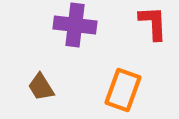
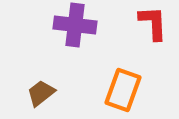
brown trapezoid: moved 6 px down; rotated 84 degrees clockwise
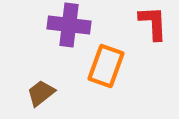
purple cross: moved 6 px left
orange rectangle: moved 17 px left, 24 px up
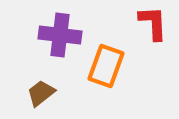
purple cross: moved 9 px left, 10 px down
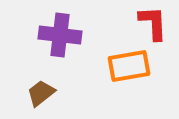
orange rectangle: moved 23 px right; rotated 60 degrees clockwise
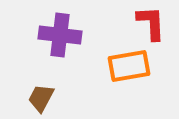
red L-shape: moved 2 px left
brown trapezoid: moved 5 px down; rotated 24 degrees counterclockwise
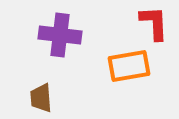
red L-shape: moved 3 px right
brown trapezoid: rotated 32 degrees counterclockwise
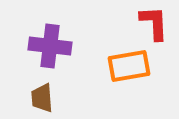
purple cross: moved 10 px left, 11 px down
brown trapezoid: moved 1 px right
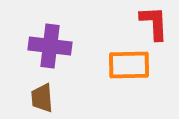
orange rectangle: moved 1 px up; rotated 9 degrees clockwise
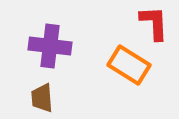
orange rectangle: rotated 33 degrees clockwise
